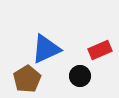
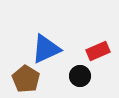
red rectangle: moved 2 px left, 1 px down
brown pentagon: moved 1 px left; rotated 8 degrees counterclockwise
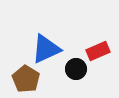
black circle: moved 4 px left, 7 px up
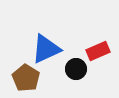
brown pentagon: moved 1 px up
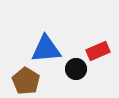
blue triangle: rotated 20 degrees clockwise
brown pentagon: moved 3 px down
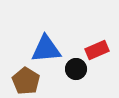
red rectangle: moved 1 px left, 1 px up
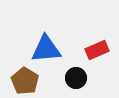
black circle: moved 9 px down
brown pentagon: moved 1 px left
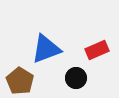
blue triangle: rotated 16 degrees counterclockwise
brown pentagon: moved 5 px left
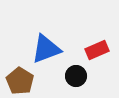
black circle: moved 2 px up
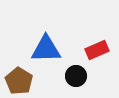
blue triangle: rotated 20 degrees clockwise
brown pentagon: moved 1 px left
